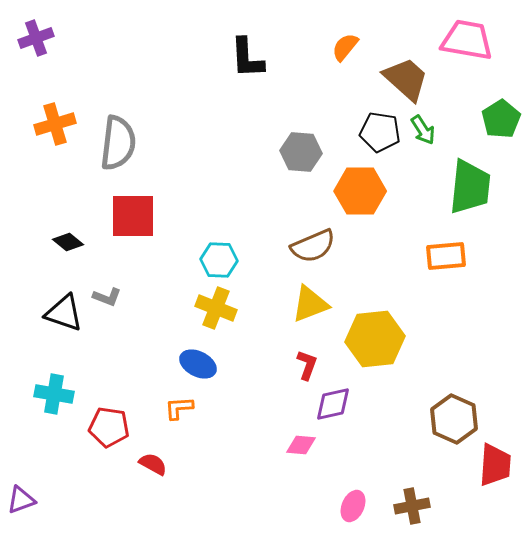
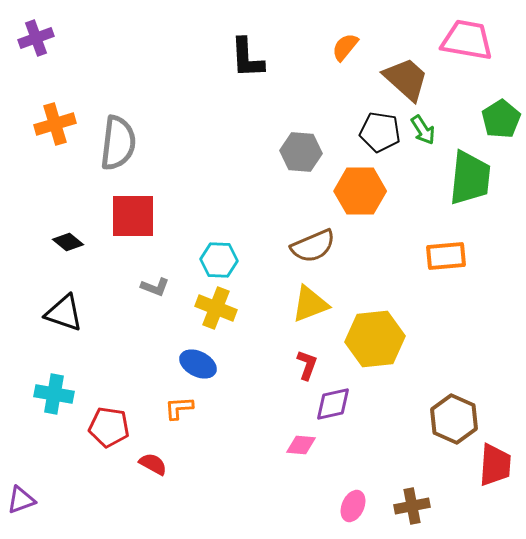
green trapezoid: moved 9 px up
gray L-shape: moved 48 px right, 10 px up
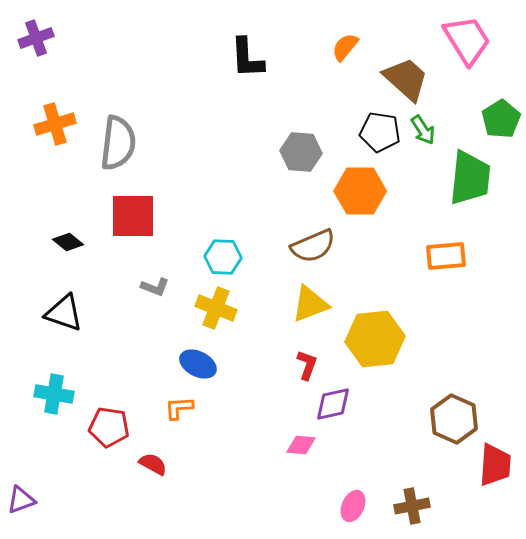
pink trapezoid: rotated 48 degrees clockwise
cyan hexagon: moved 4 px right, 3 px up
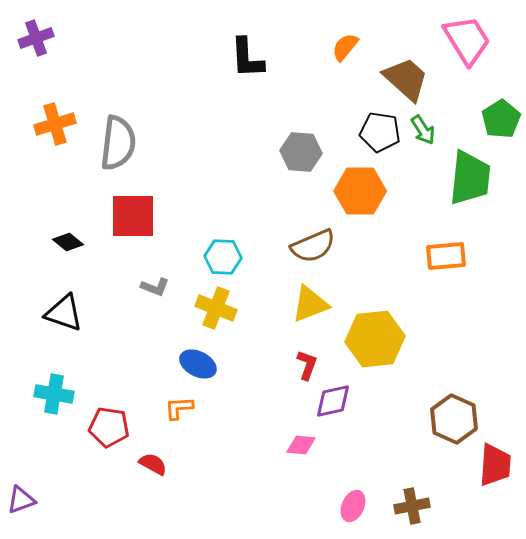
purple diamond: moved 3 px up
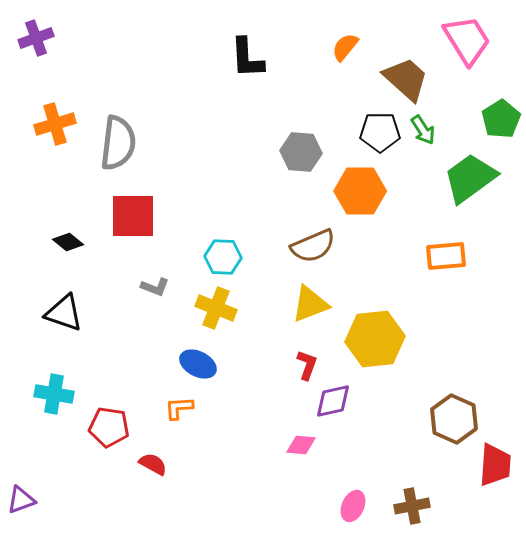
black pentagon: rotated 9 degrees counterclockwise
green trapezoid: rotated 132 degrees counterclockwise
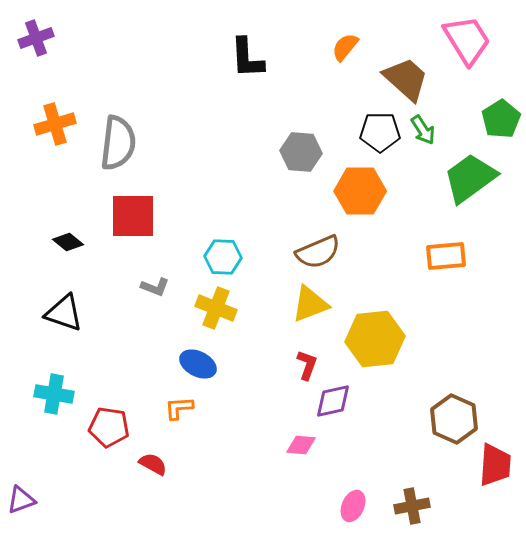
brown semicircle: moved 5 px right, 6 px down
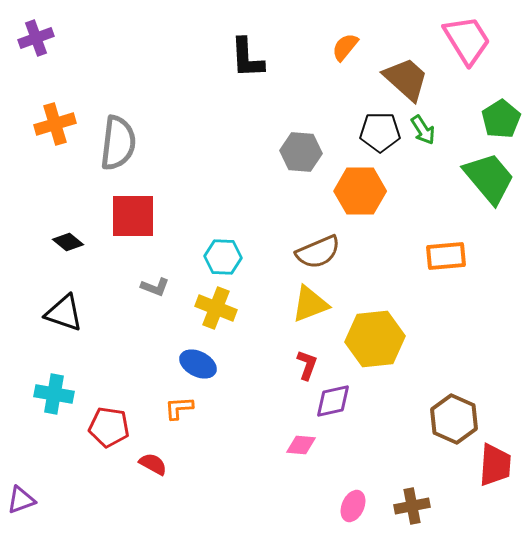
green trapezoid: moved 19 px right; rotated 86 degrees clockwise
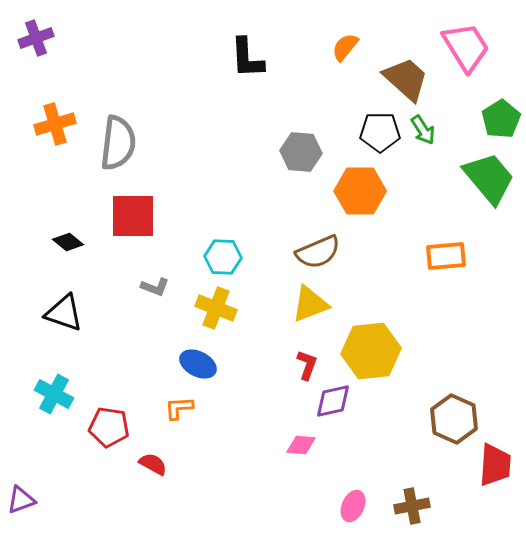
pink trapezoid: moved 1 px left, 7 px down
yellow hexagon: moved 4 px left, 12 px down
cyan cross: rotated 18 degrees clockwise
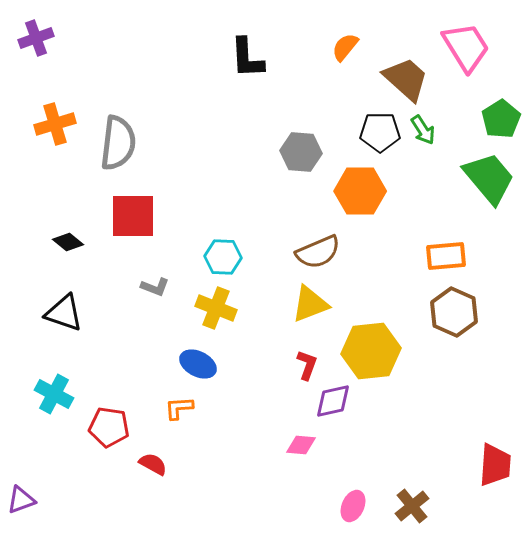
brown hexagon: moved 107 px up
brown cross: rotated 28 degrees counterclockwise
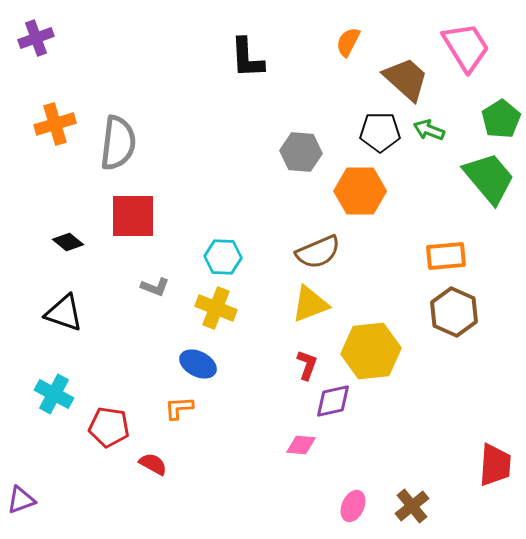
orange semicircle: moved 3 px right, 5 px up; rotated 12 degrees counterclockwise
green arrow: moved 6 px right; rotated 144 degrees clockwise
